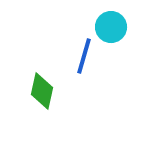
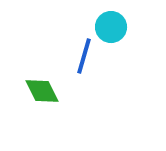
green diamond: rotated 39 degrees counterclockwise
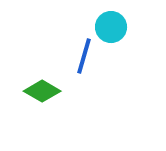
green diamond: rotated 33 degrees counterclockwise
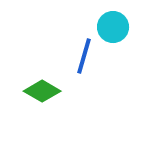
cyan circle: moved 2 px right
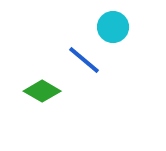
blue line: moved 4 px down; rotated 66 degrees counterclockwise
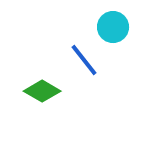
blue line: rotated 12 degrees clockwise
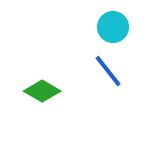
blue line: moved 24 px right, 11 px down
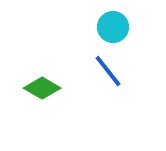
green diamond: moved 3 px up
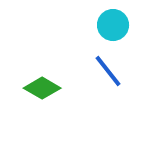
cyan circle: moved 2 px up
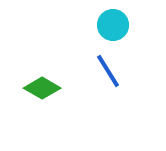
blue line: rotated 6 degrees clockwise
